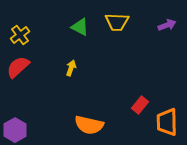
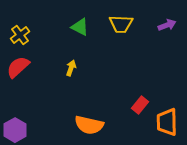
yellow trapezoid: moved 4 px right, 2 px down
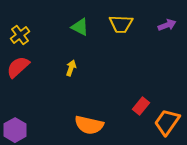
red rectangle: moved 1 px right, 1 px down
orange trapezoid: rotated 36 degrees clockwise
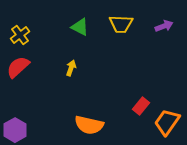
purple arrow: moved 3 px left, 1 px down
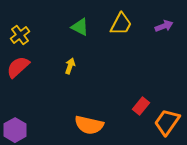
yellow trapezoid: rotated 65 degrees counterclockwise
yellow arrow: moved 1 px left, 2 px up
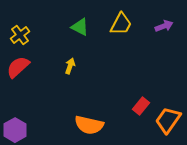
orange trapezoid: moved 1 px right, 2 px up
